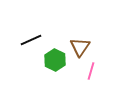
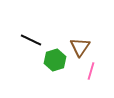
black line: rotated 50 degrees clockwise
green hexagon: rotated 15 degrees clockwise
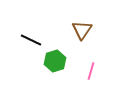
brown triangle: moved 2 px right, 17 px up
green hexagon: moved 1 px down
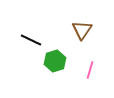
pink line: moved 1 px left, 1 px up
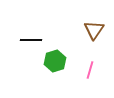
brown triangle: moved 12 px right
black line: rotated 25 degrees counterclockwise
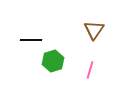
green hexagon: moved 2 px left
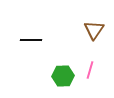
green hexagon: moved 10 px right, 15 px down; rotated 15 degrees clockwise
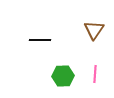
black line: moved 9 px right
pink line: moved 5 px right, 4 px down; rotated 12 degrees counterclockwise
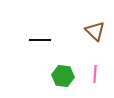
brown triangle: moved 1 px right, 1 px down; rotated 20 degrees counterclockwise
green hexagon: rotated 10 degrees clockwise
